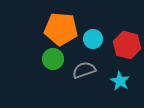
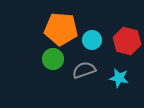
cyan circle: moved 1 px left, 1 px down
red hexagon: moved 4 px up
cyan star: moved 1 px left, 3 px up; rotated 18 degrees counterclockwise
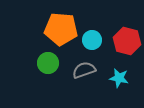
green circle: moved 5 px left, 4 px down
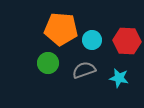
red hexagon: rotated 12 degrees counterclockwise
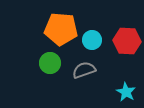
green circle: moved 2 px right
cyan star: moved 7 px right, 14 px down; rotated 18 degrees clockwise
